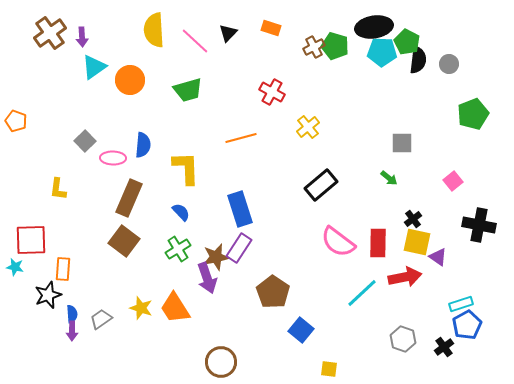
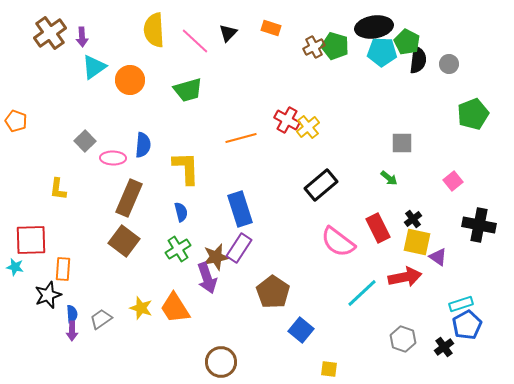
red cross at (272, 92): moved 15 px right, 28 px down
blue semicircle at (181, 212): rotated 30 degrees clockwise
red rectangle at (378, 243): moved 15 px up; rotated 28 degrees counterclockwise
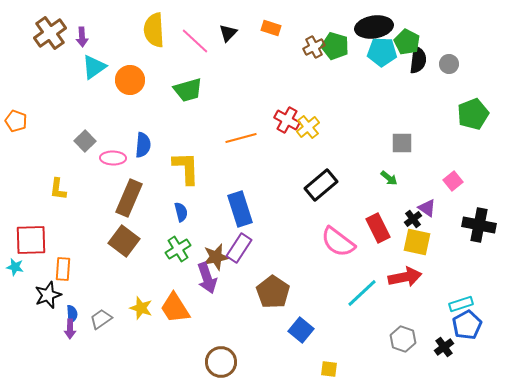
purple triangle at (438, 257): moved 11 px left, 49 px up
purple arrow at (72, 331): moved 2 px left, 2 px up
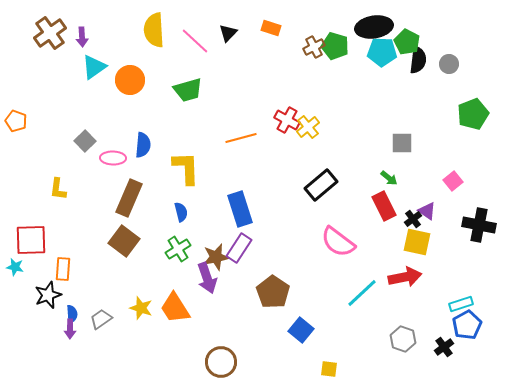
purple triangle at (427, 208): moved 3 px down
red rectangle at (378, 228): moved 6 px right, 22 px up
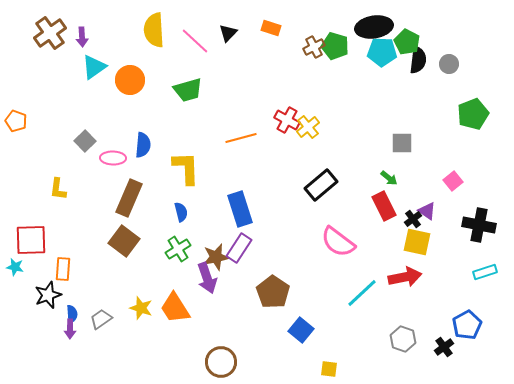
cyan rectangle at (461, 304): moved 24 px right, 32 px up
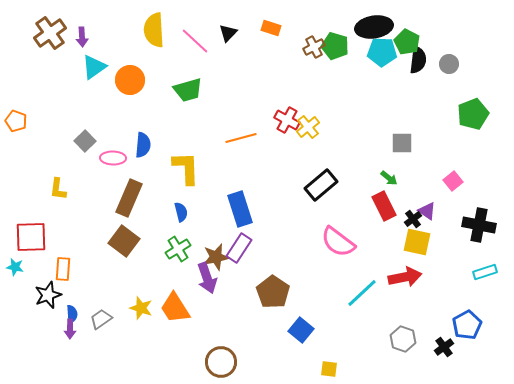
red square at (31, 240): moved 3 px up
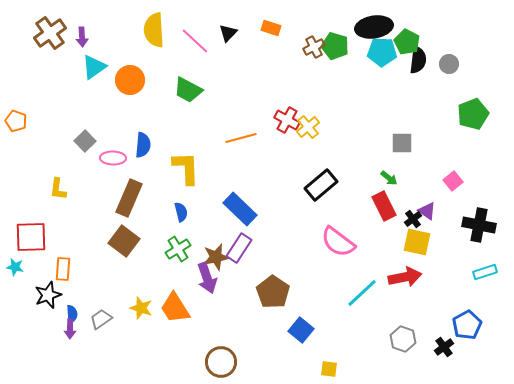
green trapezoid at (188, 90): rotated 44 degrees clockwise
blue rectangle at (240, 209): rotated 28 degrees counterclockwise
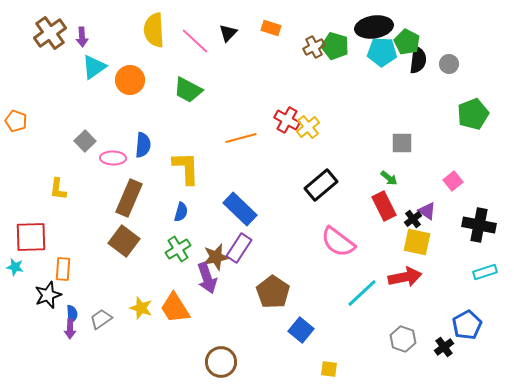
blue semicircle at (181, 212): rotated 30 degrees clockwise
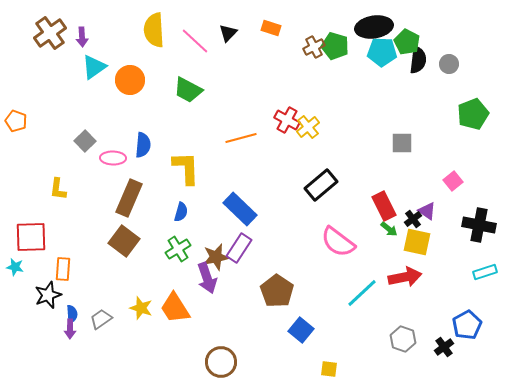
green arrow at (389, 178): moved 51 px down
brown pentagon at (273, 292): moved 4 px right, 1 px up
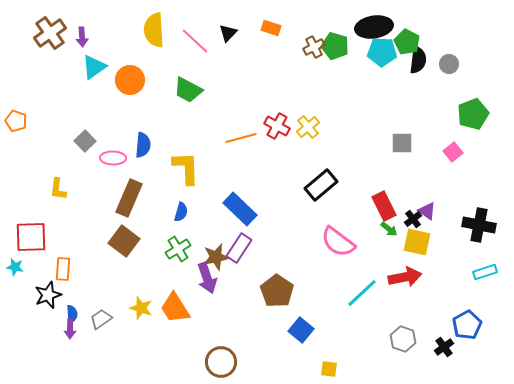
red cross at (287, 120): moved 10 px left, 6 px down
pink square at (453, 181): moved 29 px up
